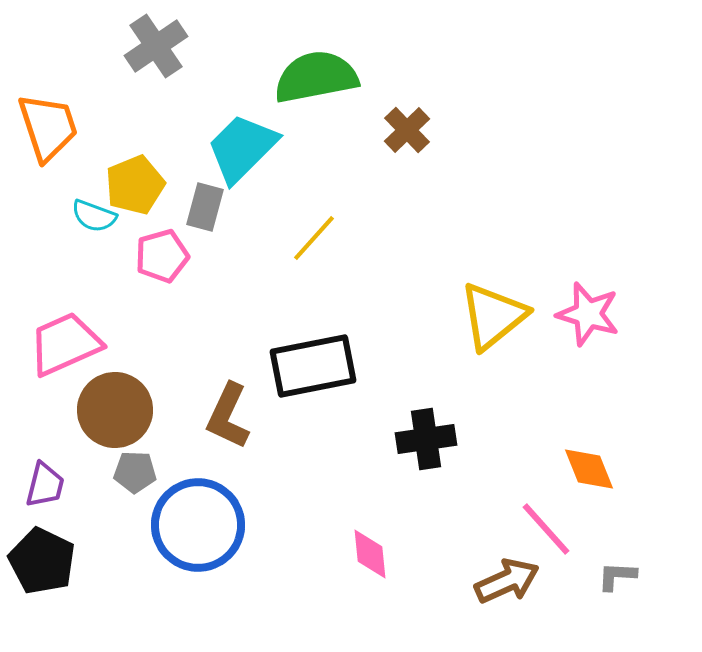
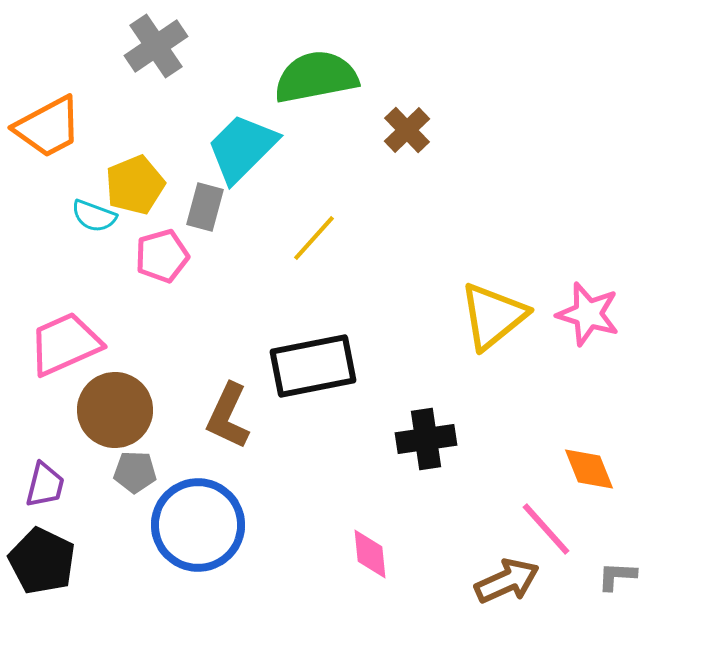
orange trapezoid: rotated 80 degrees clockwise
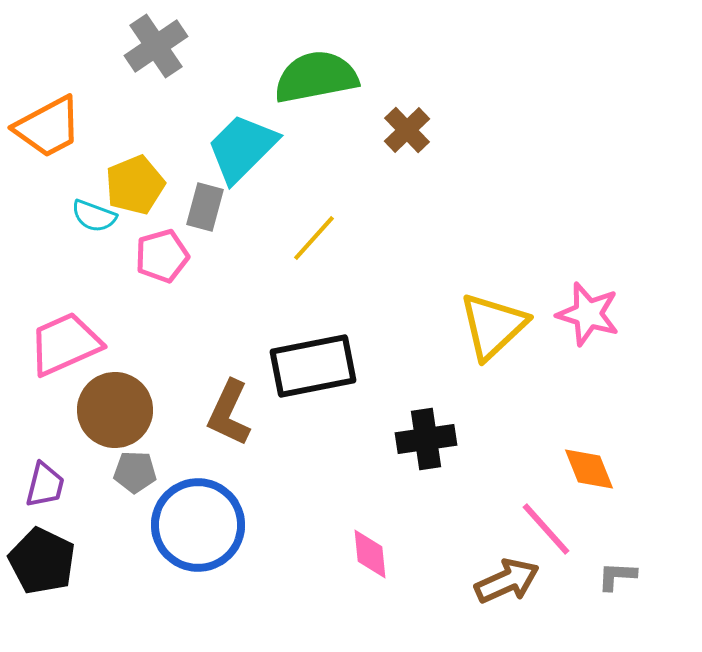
yellow triangle: moved 10 px down; rotated 4 degrees counterclockwise
brown L-shape: moved 1 px right, 3 px up
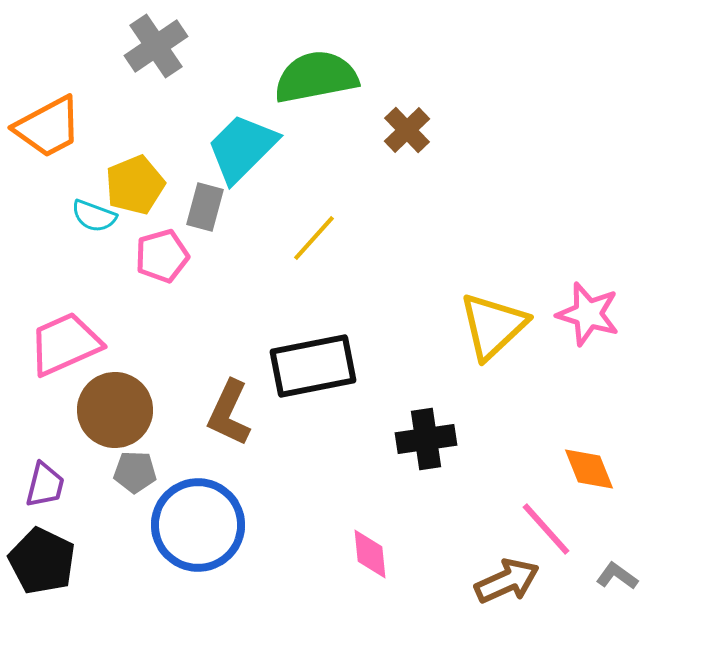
gray L-shape: rotated 33 degrees clockwise
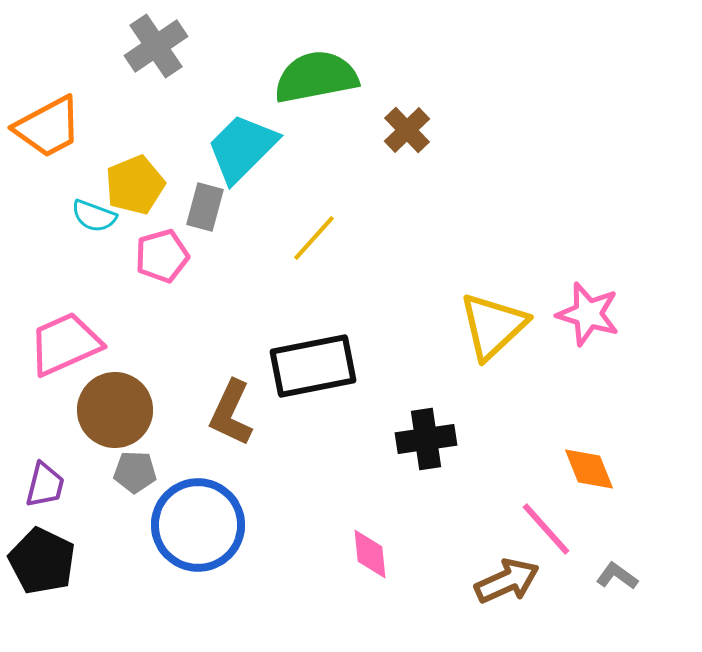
brown L-shape: moved 2 px right
